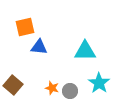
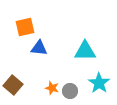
blue triangle: moved 1 px down
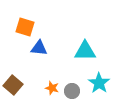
orange square: rotated 30 degrees clockwise
gray circle: moved 2 px right
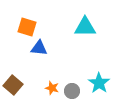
orange square: moved 2 px right
cyan triangle: moved 24 px up
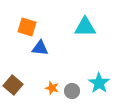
blue triangle: moved 1 px right
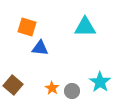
cyan star: moved 1 px right, 1 px up
orange star: rotated 16 degrees clockwise
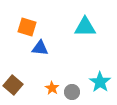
gray circle: moved 1 px down
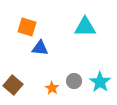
gray circle: moved 2 px right, 11 px up
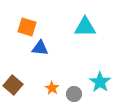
gray circle: moved 13 px down
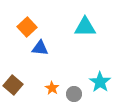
orange square: rotated 30 degrees clockwise
